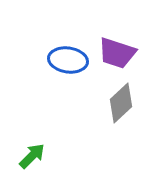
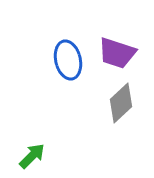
blue ellipse: rotated 69 degrees clockwise
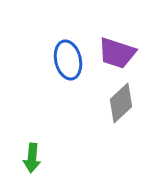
green arrow: moved 2 px down; rotated 140 degrees clockwise
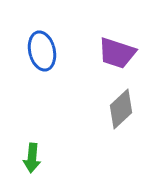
blue ellipse: moved 26 px left, 9 px up
gray diamond: moved 6 px down
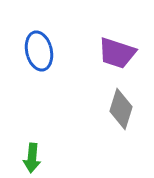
blue ellipse: moved 3 px left
gray diamond: rotated 30 degrees counterclockwise
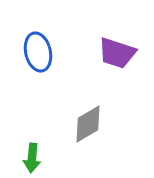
blue ellipse: moved 1 px left, 1 px down
gray diamond: moved 33 px left, 15 px down; rotated 42 degrees clockwise
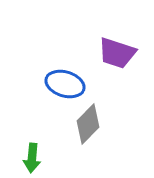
blue ellipse: moved 27 px right, 32 px down; rotated 60 degrees counterclockwise
gray diamond: rotated 15 degrees counterclockwise
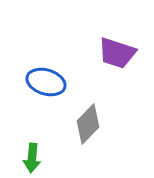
blue ellipse: moved 19 px left, 2 px up
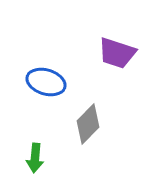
green arrow: moved 3 px right
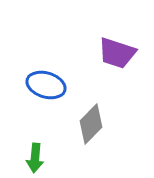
blue ellipse: moved 3 px down
gray diamond: moved 3 px right
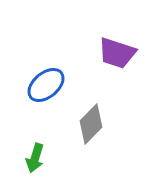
blue ellipse: rotated 57 degrees counterclockwise
green arrow: rotated 12 degrees clockwise
